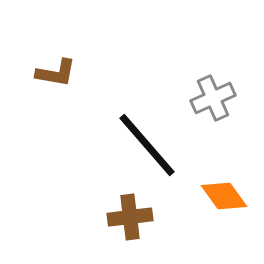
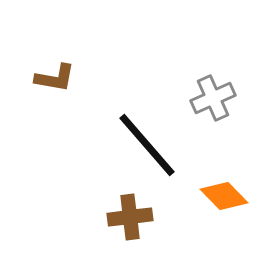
brown L-shape: moved 1 px left, 5 px down
orange diamond: rotated 9 degrees counterclockwise
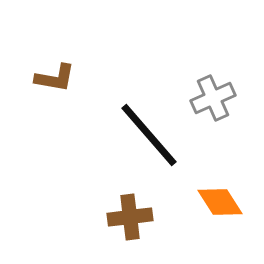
black line: moved 2 px right, 10 px up
orange diamond: moved 4 px left, 6 px down; rotated 12 degrees clockwise
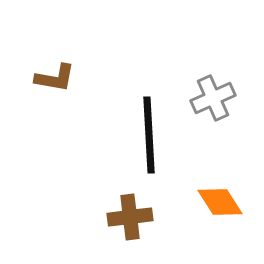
black line: rotated 38 degrees clockwise
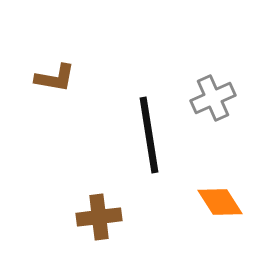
black line: rotated 6 degrees counterclockwise
brown cross: moved 31 px left
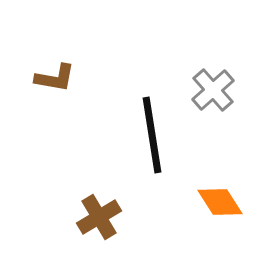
gray cross: moved 8 px up; rotated 18 degrees counterclockwise
black line: moved 3 px right
brown cross: rotated 24 degrees counterclockwise
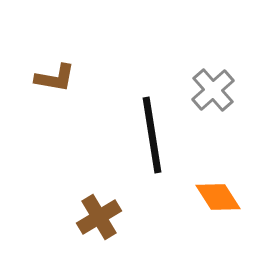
orange diamond: moved 2 px left, 5 px up
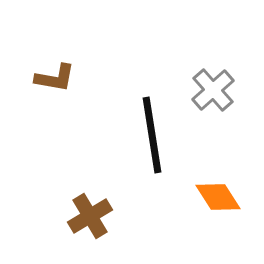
brown cross: moved 9 px left, 1 px up
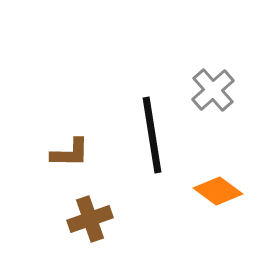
brown L-shape: moved 15 px right, 75 px down; rotated 9 degrees counterclockwise
orange diamond: moved 6 px up; rotated 21 degrees counterclockwise
brown cross: moved 3 px down; rotated 12 degrees clockwise
